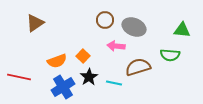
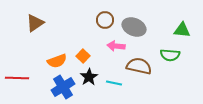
brown semicircle: moved 1 px right, 1 px up; rotated 30 degrees clockwise
red line: moved 2 px left, 1 px down; rotated 10 degrees counterclockwise
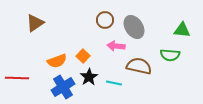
gray ellipse: rotated 35 degrees clockwise
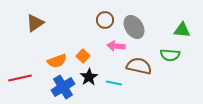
red line: moved 3 px right; rotated 15 degrees counterclockwise
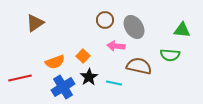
orange semicircle: moved 2 px left, 1 px down
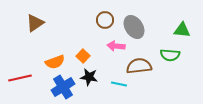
brown semicircle: rotated 20 degrees counterclockwise
black star: rotated 30 degrees counterclockwise
cyan line: moved 5 px right, 1 px down
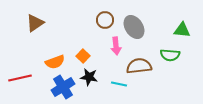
pink arrow: rotated 102 degrees counterclockwise
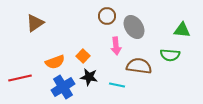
brown circle: moved 2 px right, 4 px up
brown semicircle: rotated 15 degrees clockwise
cyan line: moved 2 px left, 1 px down
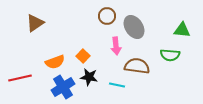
brown semicircle: moved 2 px left
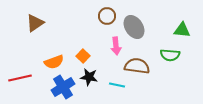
orange semicircle: moved 1 px left
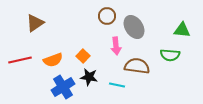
orange semicircle: moved 1 px left, 2 px up
red line: moved 18 px up
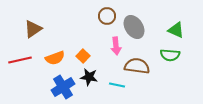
brown triangle: moved 2 px left, 6 px down
green triangle: moved 6 px left; rotated 18 degrees clockwise
orange semicircle: moved 2 px right, 2 px up
